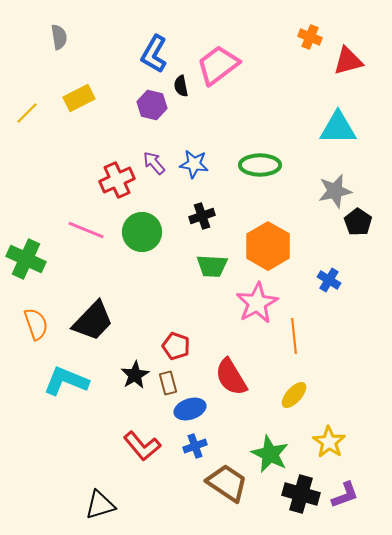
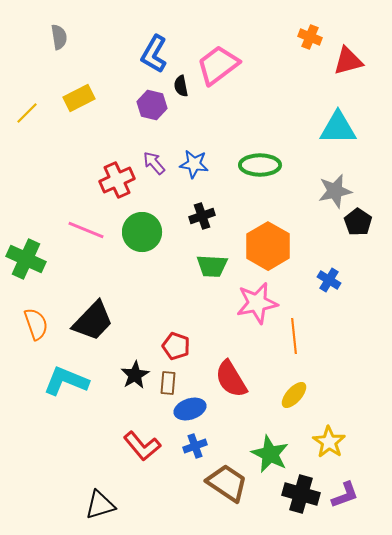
pink star at (257, 303): rotated 18 degrees clockwise
red semicircle at (231, 377): moved 2 px down
brown rectangle at (168, 383): rotated 20 degrees clockwise
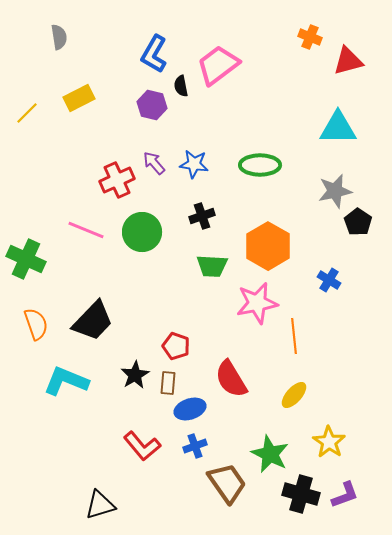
brown trapezoid at (227, 483): rotated 21 degrees clockwise
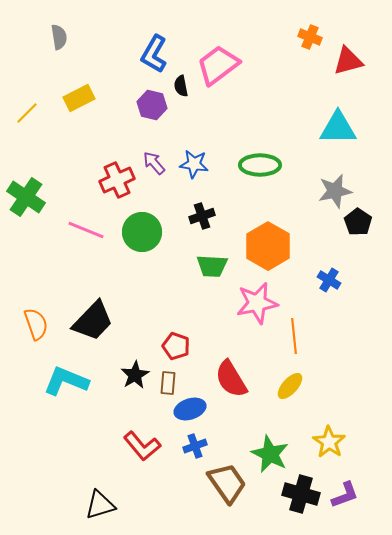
green cross at (26, 259): moved 62 px up; rotated 9 degrees clockwise
yellow ellipse at (294, 395): moved 4 px left, 9 px up
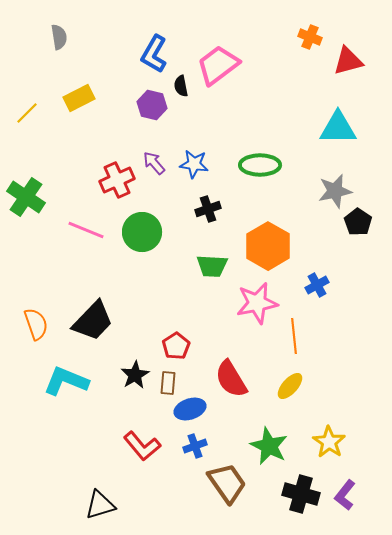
black cross at (202, 216): moved 6 px right, 7 px up
blue cross at (329, 280): moved 12 px left, 5 px down; rotated 30 degrees clockwise
red pentagon at (176, 346): rotated 20 degrees clockwise
green star at (270, 454): moved 1 px left, 8 px up
purple L-shape at (345, 495): rotated 148 degrees clockwise
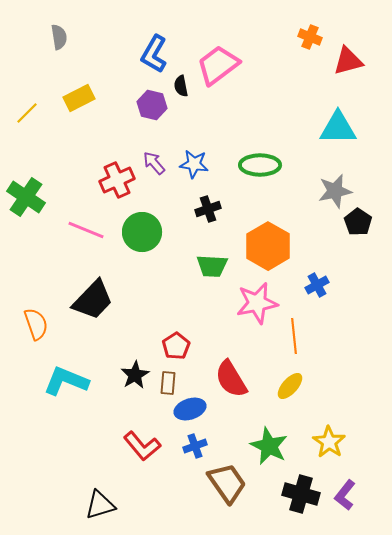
black trapezoid at (93, 321): moved 21 px up
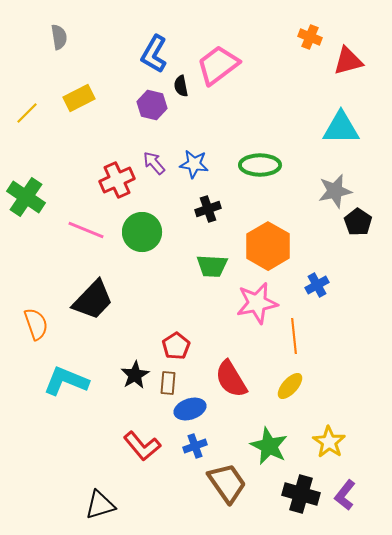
cyan triangle at (338, 128): moved 3 px right
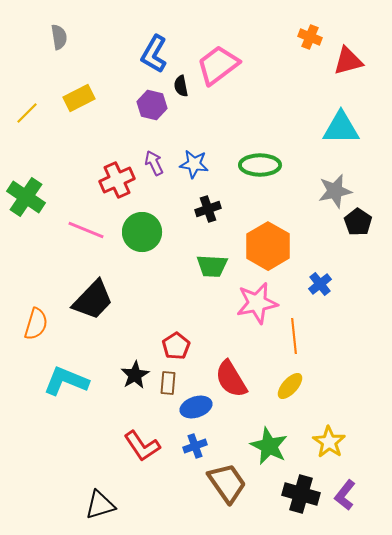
purple arrow at (154, 163): rotated 15 degrees clockwise
blue cross at (317, 285): moved 3 px right, 1 px up; rotated 10 degrees counterclockwise
orange semicircle at (36, 324): rotated 36 degrees clockwise
blue ellipse at (190, 409): moved 6 px right, 2 px up
red L-shape at (142, 446): rotated 6 degrees clockwise
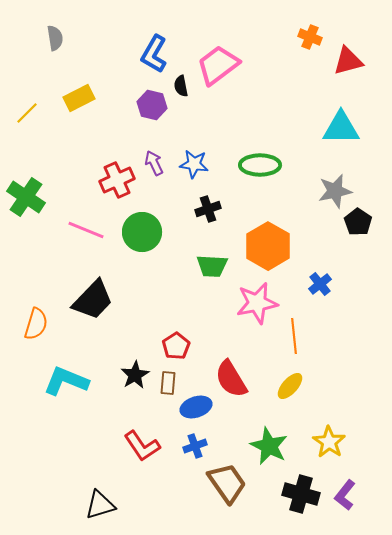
gray semicircle at (59, 37): moved 4 px left, 1 px down
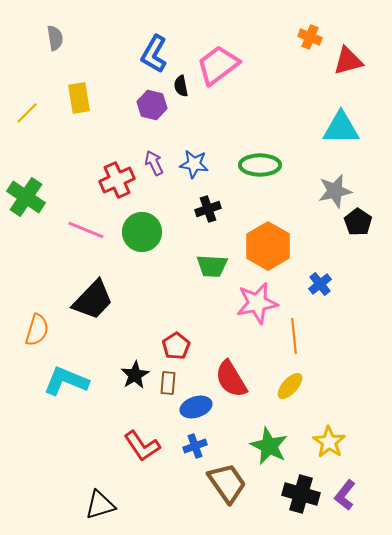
yellow rectangle at (79, 98): rotated 72 degrees counterclockwise
orange semicircle at (36, 324): moved 1 px right, 6 px down
